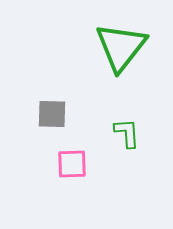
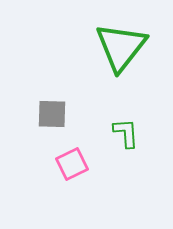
green L-shape: moved 1 px left
pink square: rotated 24 degrees counterclockwise
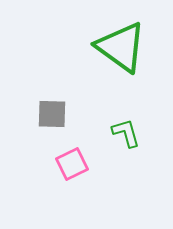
green triangle: rotated 32 degrees counterclockwise
green L-shape: rotated 12 degrees counterclockwise
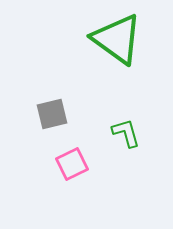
green triangle: moved 4 px left, 8 px up
gray square: rotated 16 degrees counterclockwise
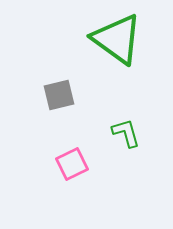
gray square: moved 7 px right, 19 px up
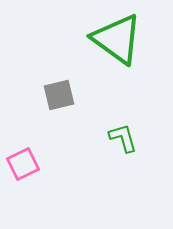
green L-shape: moved 3 px left, 5 px down
pink square: moved 49 px left
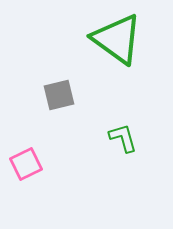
pink square: moved 3 px right
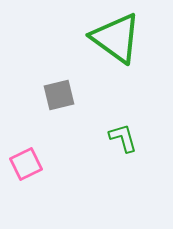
green triangle: moved 1 px left, 1 px up
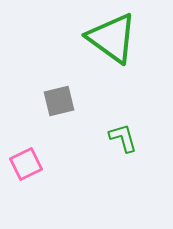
green triangle: moved 4 px left
gray square: moved 6 px down
